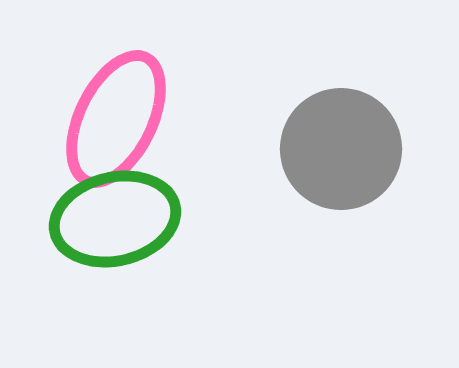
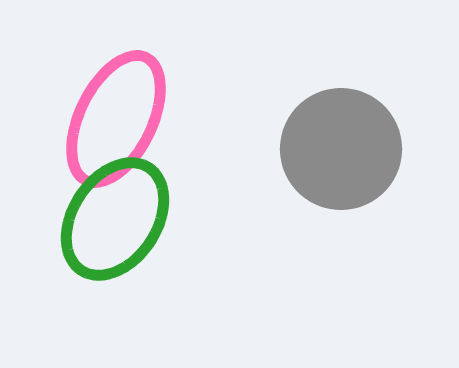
green ellipse: rotated 44 degrees counterclockwise
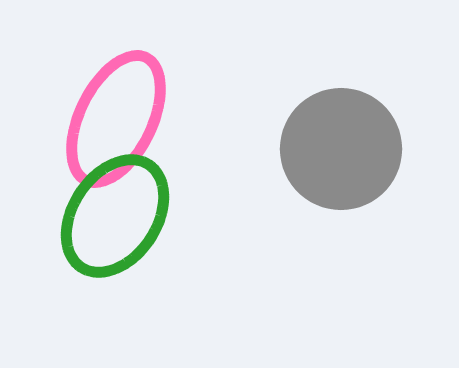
green ellipse: moved 3 px up
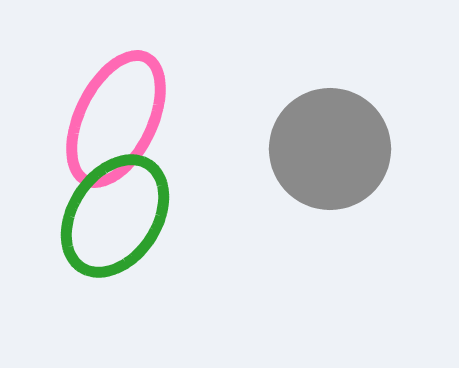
gray circle: moved 11 px left
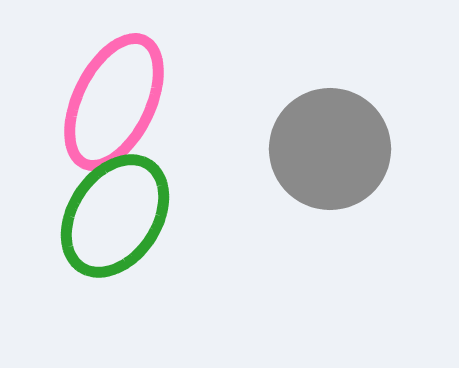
pink ellipse: moved 2 px left, 17 px up
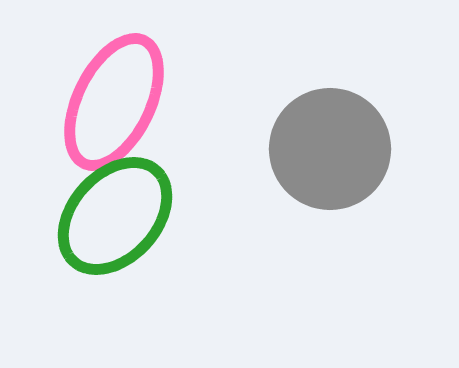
green ellipse: rotated 9 degrees clockwise
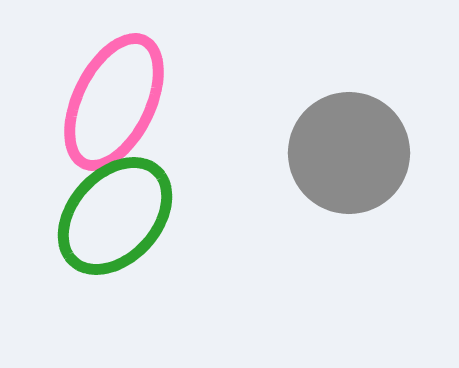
gray circle: moved 19 px right, 4 px down
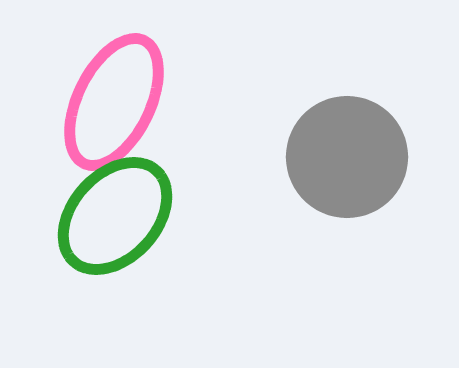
gray circle: moved 2 px left, 4 px down
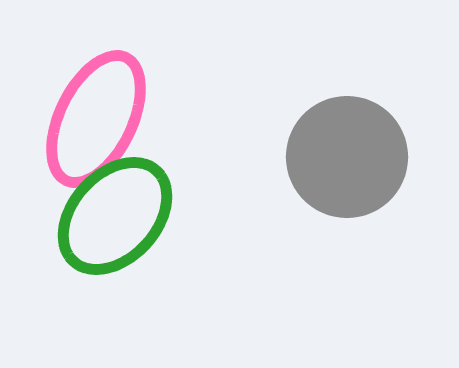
pink ellipse: moved 18 px left, 17 px down
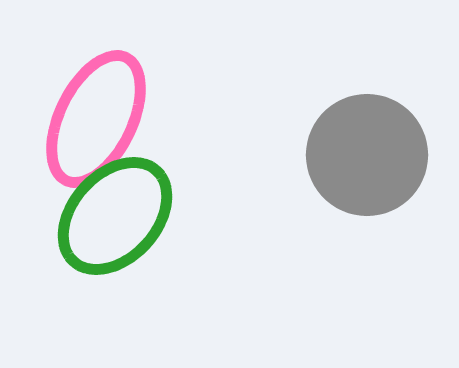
gray circle: moved 20 px right, 2 px up
